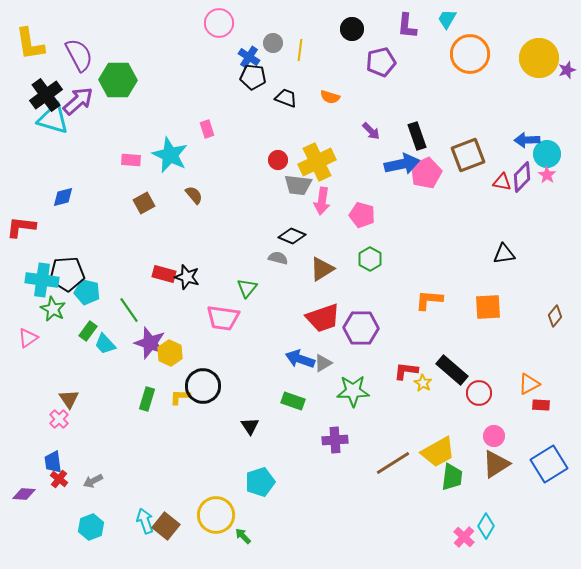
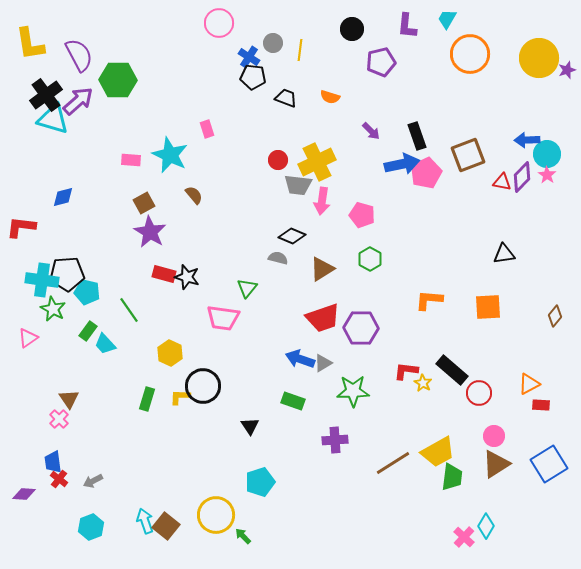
purple star at (150, 343): moved 111 px up; rotated 12 degrees clockwise
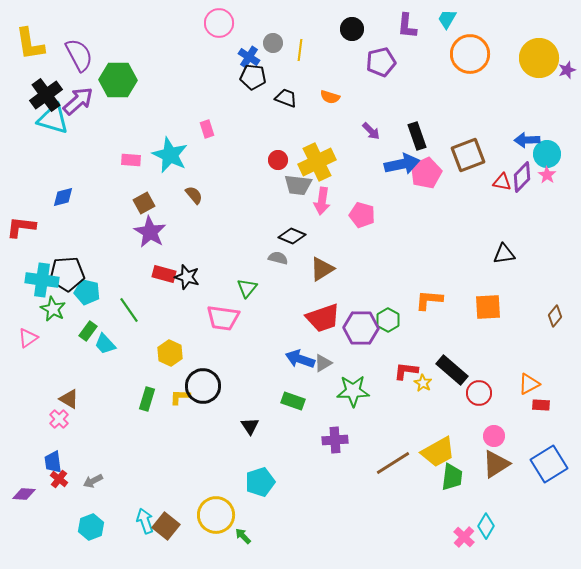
green hexagon at (370, 259): moved 18 px right, 61 px down
brown triangle at (69, 399): rotated 25 degrees counterclockwise
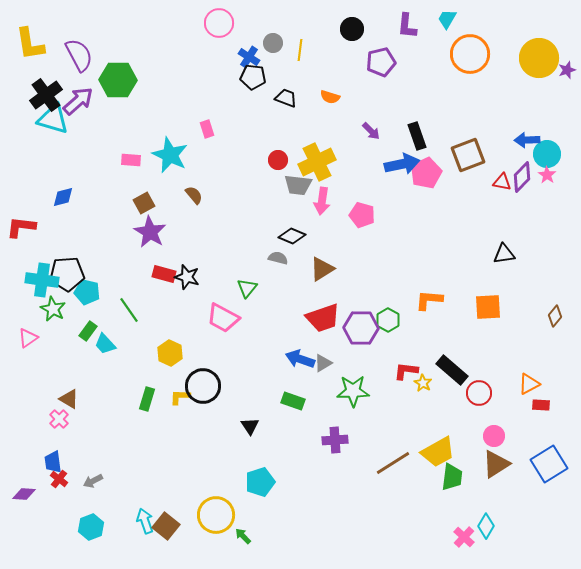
pink trapezoid at (223, 318): rotated 20 degrees clockwise
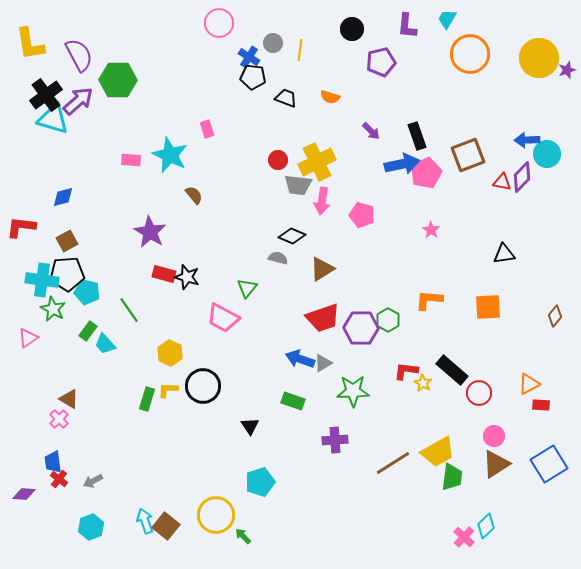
pink star at (547, 175): moved 116 px left, 55 px down
brown square at (144, 203): moved 77 px left, 38 px down
yellow L-shape at (180, 397): moved 12 px left, 7 px up
cyan diamond at (486, 526): rotated 15 degrees clockwise
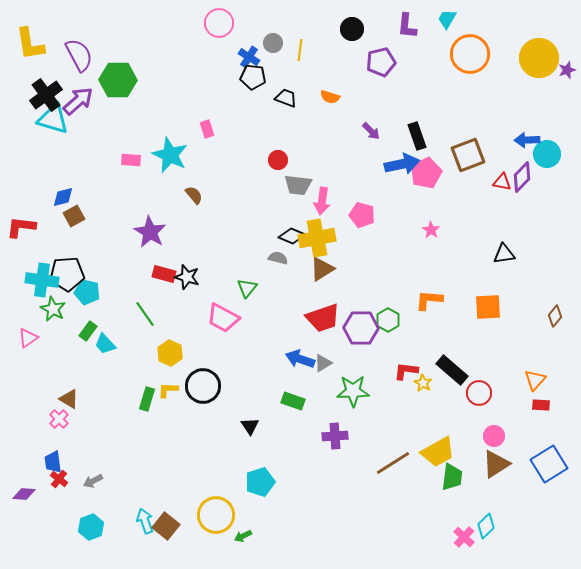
yellow cross at (317, 162): moved 76 px down; rotated 15 degrees clockwise
brown square at (67, 241): moved 7 px right, 25 px up
green line at (129, 310): moved 16 px right, 4 px down
orange triangle at (529, 384): moved 6 px right, 4 px up; rotated 20 degrees counterclockwise
purple cross at (335, 440): moved 4 px up
green arrow at (243, 536): rotated 72 degrees counterclockwise
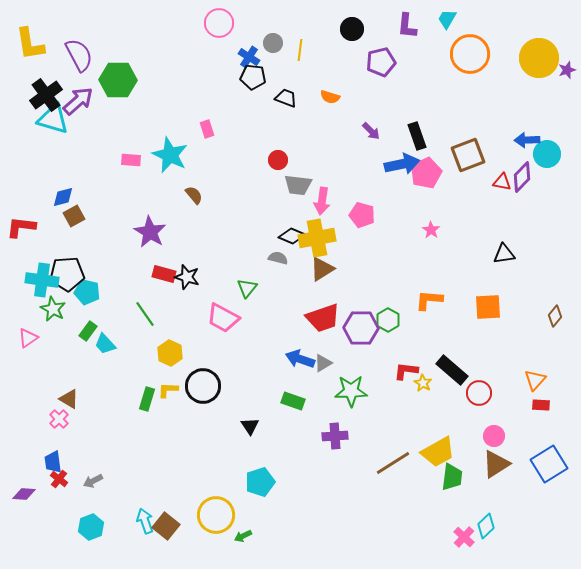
green star at (353, 391): moved 2 px left
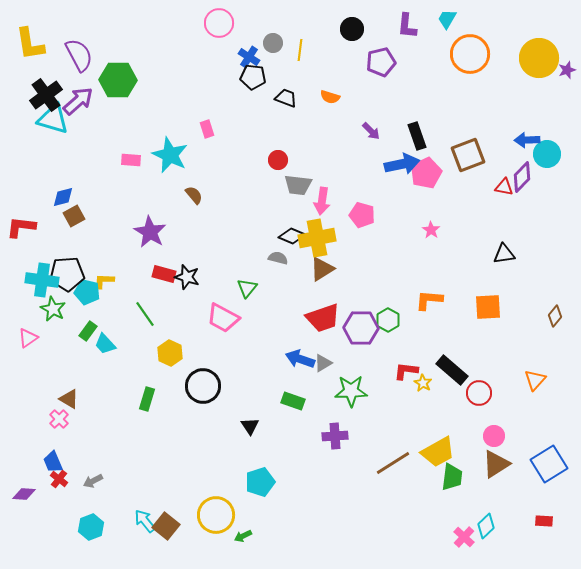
red triangle at (502, 182): moved 2 px right, 5 px down
yellow L-shape at (168, 390): moved 64 px left, 109 px up
red rectangle at (541, 405): moved 3 px right, 116 px down
blue trapezoid at (53, 462): rotated 15 degrees counterclockwise
cyan arrow at (145, 521): rotated 20 degrees counterclockwise
